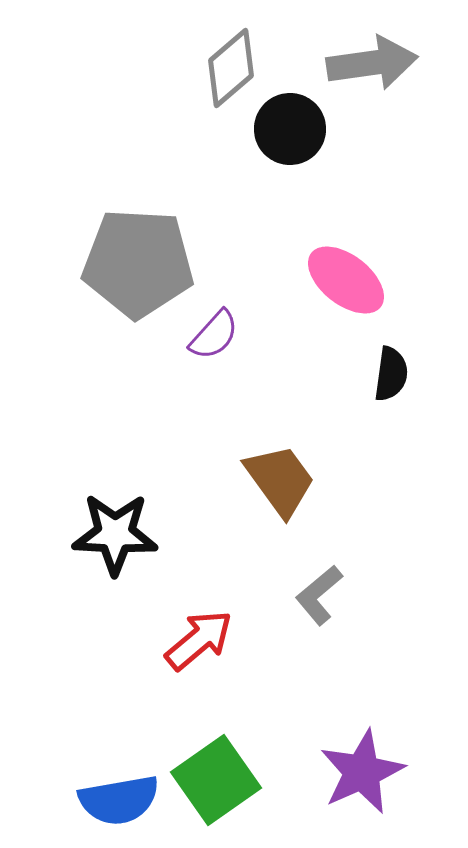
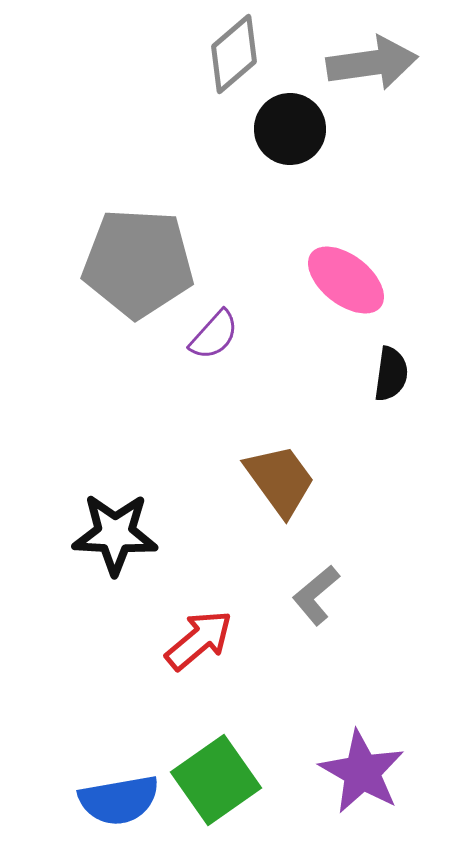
gray diamond: moved 3 px right, 14 px up
gray L-shape: moved 3 px left
purple star: rotated 18 degrees counterclockwise
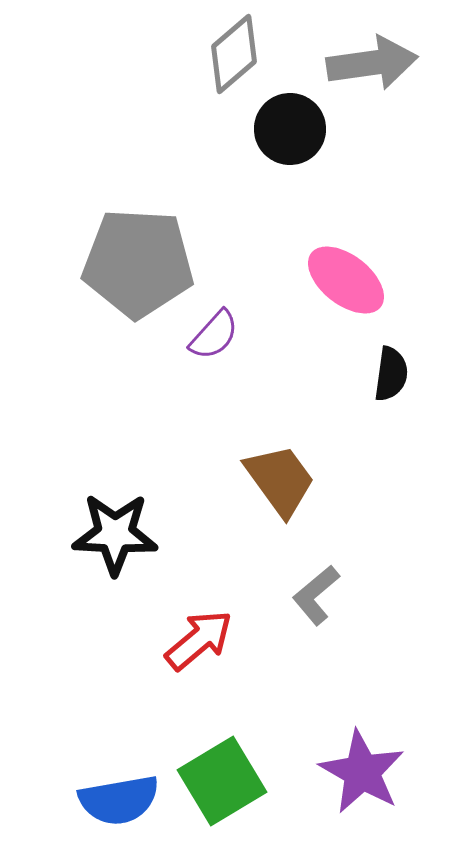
green square: moved 6 px right, 1 px down; rotated 4 degrees clockwise
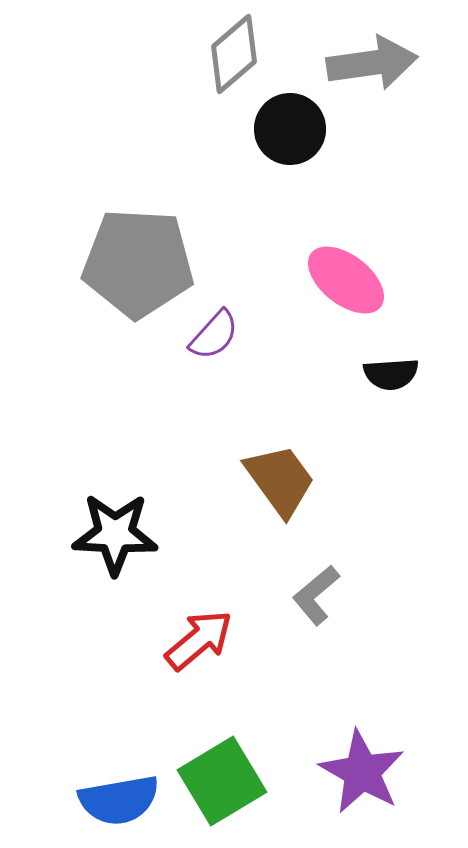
black semicircle: rotated 78 degrees clockwise
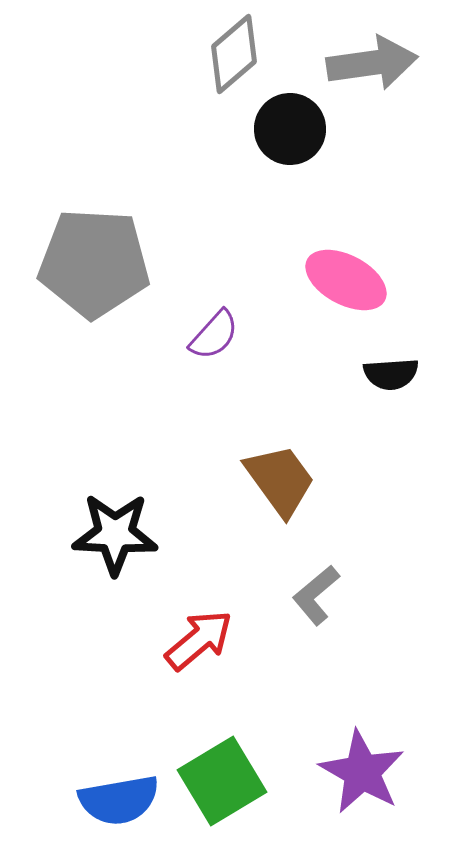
gray pentagon: moved 44 px left
pink ellipse: rotated 10 degrees counterclockwise
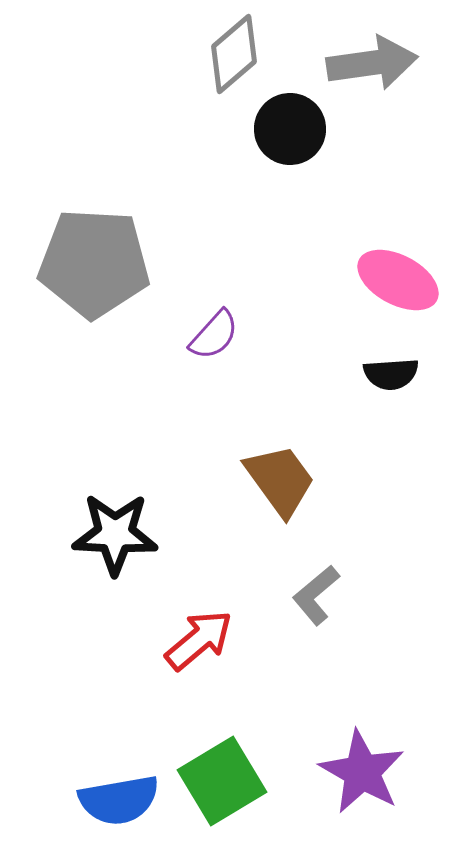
pink ellipse: moved 52 px right
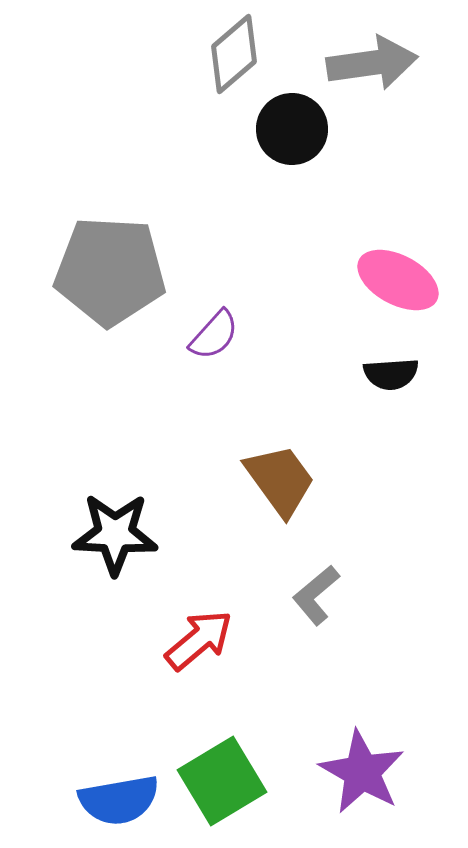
black circle: moved 2 px right
gray pentagon: moved 16 px right, 8 px down
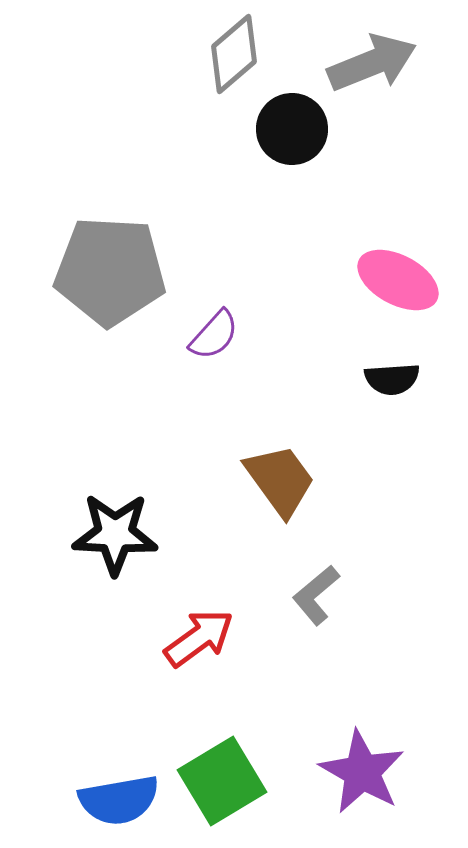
gray arrow: rotated 14 degrees counterclockwise
black semicircle: moved 1 px right, 5 px down
red arrow: moved 2 px up; rotated 4 degrees clockwise
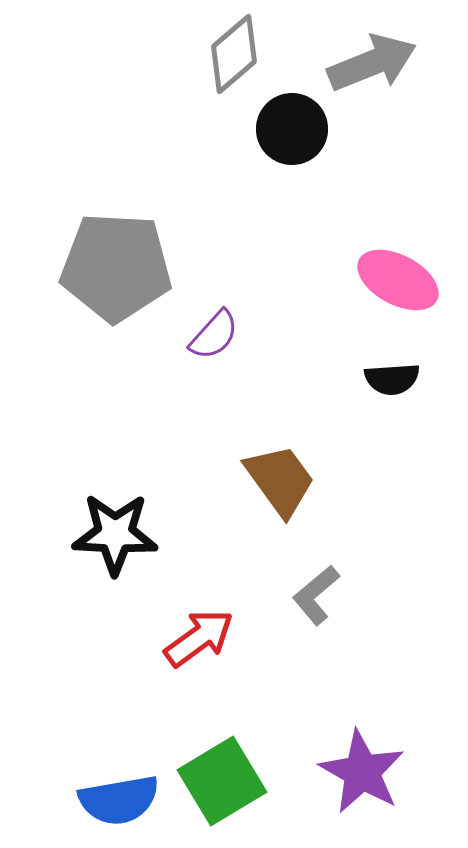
gray pentagon: moved 6 px right, 4 px up
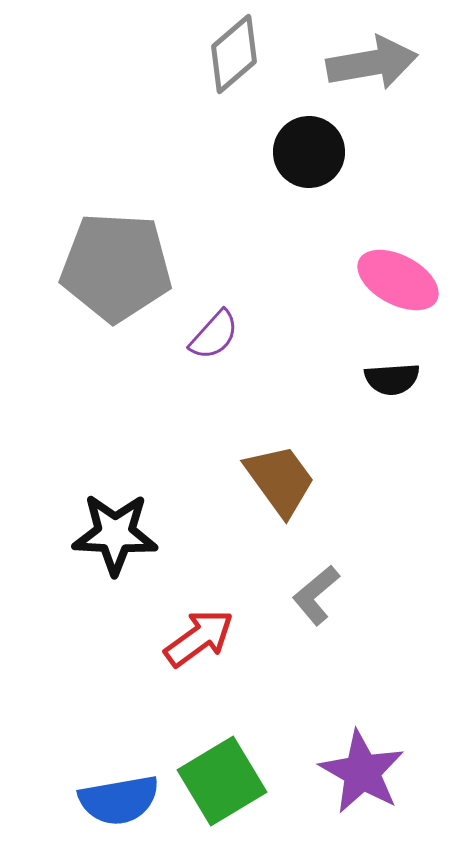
gray arrow: rotated 12 degrees clockwise
black circle: moved 17 px right, 23 px down
